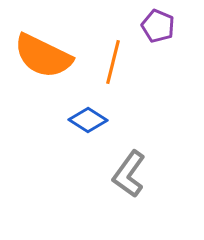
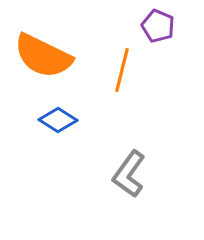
orange line: moved 9 px right, 8 px down
blue diamond: moved 30 px left
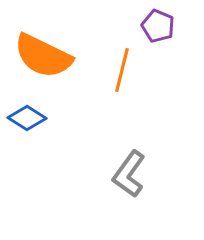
blue diamond: moved 31 px left, 2 px up
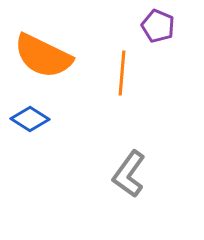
orange line: moved 3 px down; rotated 9 degrees counterclockwise
blue diamond: moved 3 px right, 1 px down
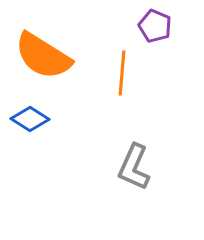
purple pentagon: moved 3 px left
orange semicircle: rotated 6 degrees clockwise
gray L-shape: moved 5 px right, 7 px up; rotated 12 degrees counterclockwise
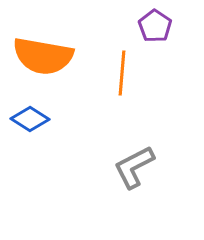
purple pentagon: rotated 12 degrees clockwise
orange semicircle: rotated 22 degrees counterclockwise
gray L-shape: rotated 39 degrees clockwise
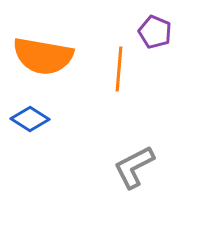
purple pentagon: moved 6 px down; rotated 12 degrees counterclockwise
orange line: moved 3 px left, 4 px up
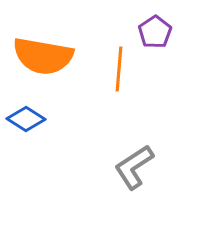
purple pentagon: rotated 16 degrees clockwise
blue diamond: moved 4 px left
gray L-shape: rotated 6 degrees counterclockwise
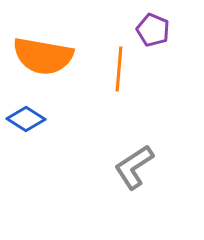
purple pentagon: moved 2 px left, 2 px up; rotated 16 degrees counterclockwise
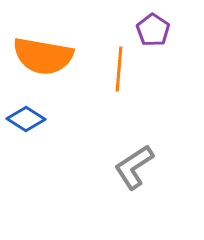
purple pentagon: rotated 12 degrees clockwise
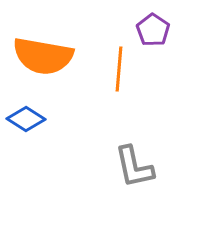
gray L-shape: rotated 69 degrees counterclockwise
